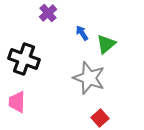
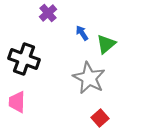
gray star: rotated 8 degrees clockwise
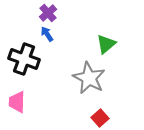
blue arrow: moved 35 px left, 1 px down
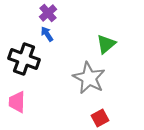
red square: rotated 12 degrees clockwise
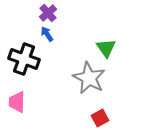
green triangle: moved 4 px down; rotated 25 degrees counterclockwise
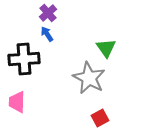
black cross: rotated 24 degrees counterclockwise
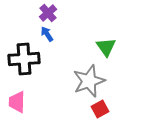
green triangle: moved 1 px up
gray star: moved 3 px down; rotated 24 degrees clockwise
red square: moved 9 px up
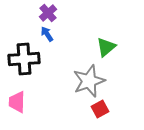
green triangle: rotated 25 degrees clockwise
